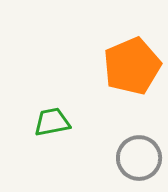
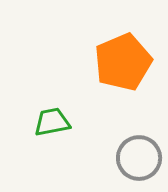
orange pentagon: moved 9 px left, 4 px up
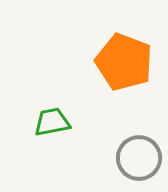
orange pentagon: moved 1 px right; rotated 28 degrees counterclockwise
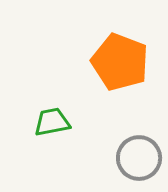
orange pentagon: moved 4 px left
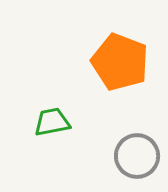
gray circle: moved 2 px left, 2 px up
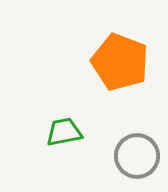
green trapezoid: moved 12 px right, 10 px down
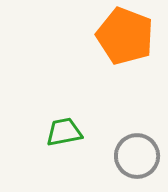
orange pentagon: moved 5 px right, 26 px up
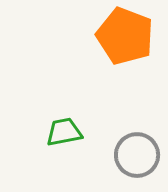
gray circle: moved 1 px up
